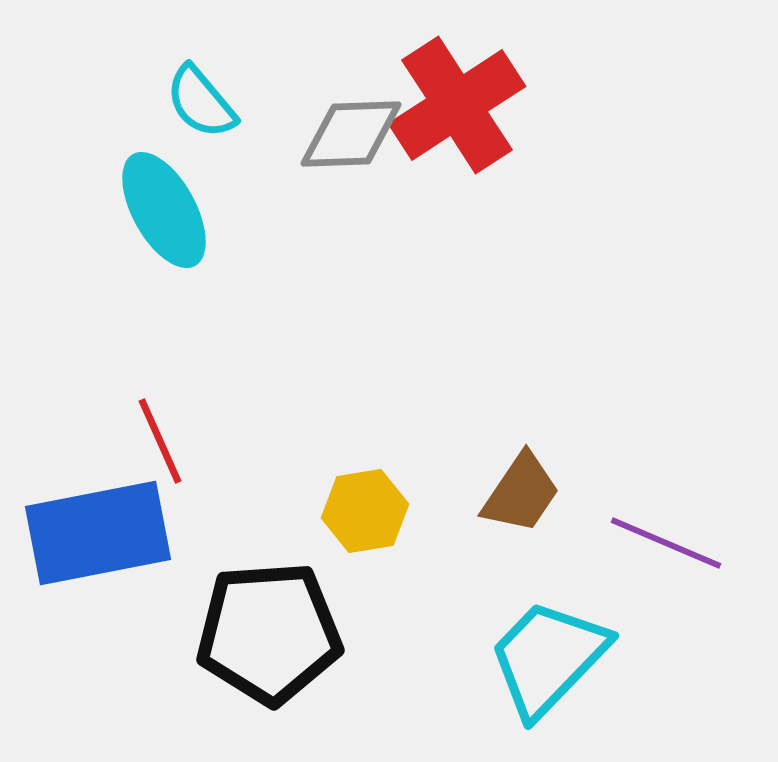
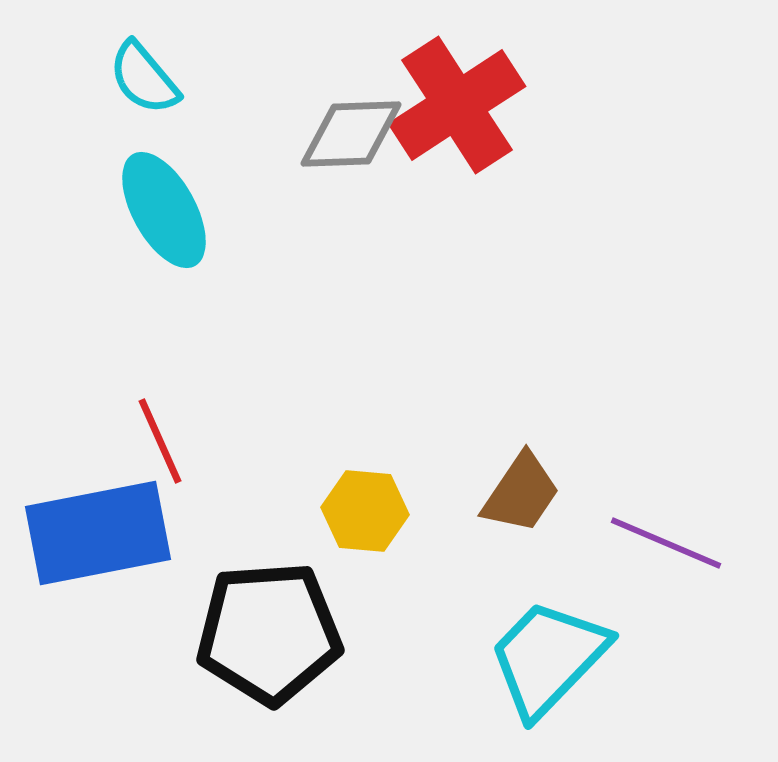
cyan semicircle: moved 57 px left, 24 px up
yellow hexagon: rotated 14 degrees clockwise
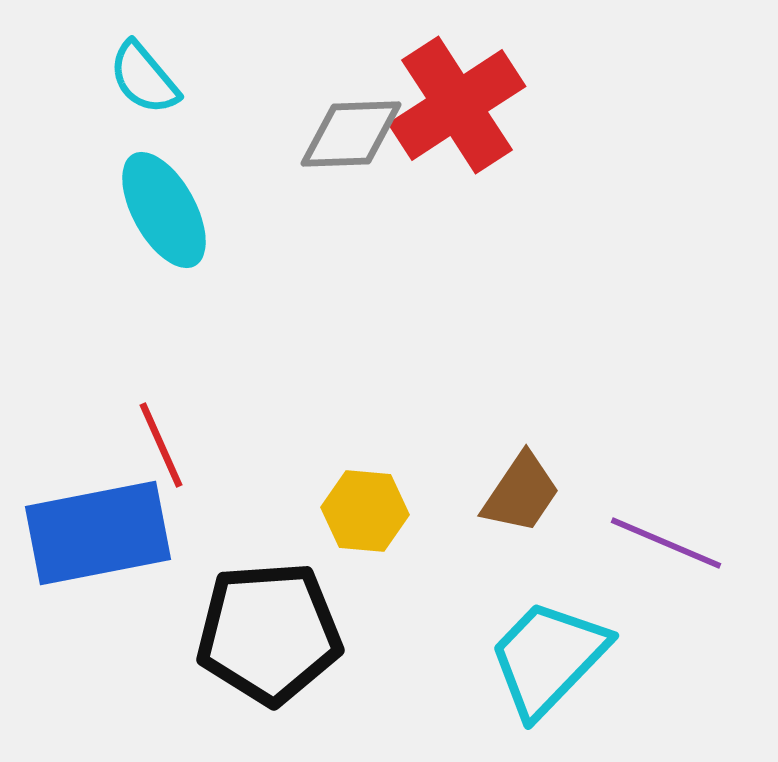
red line: moved 1 px right, 4 px down
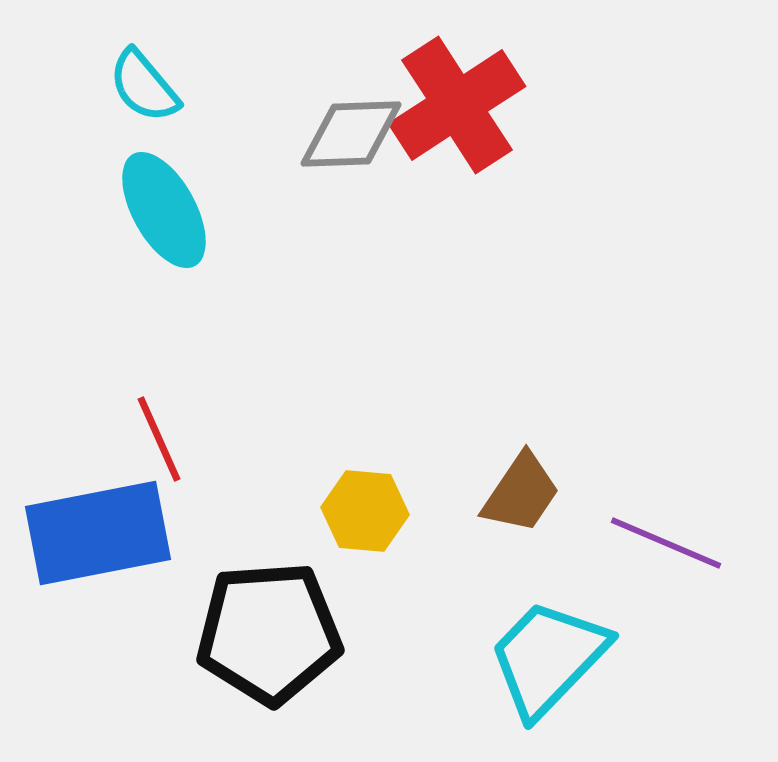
cyan semicircle: moved 8 px down
red line: moved 2 px left, 6 px up
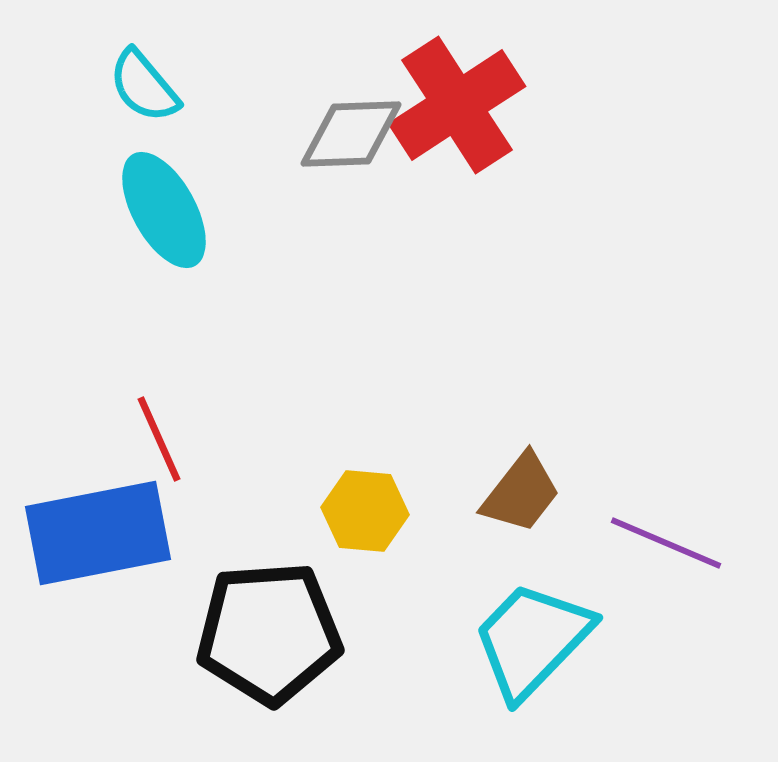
brown trapezoid: rotated 4 degrees clockwise
cyan trapezoid: moved 16 px left, 18 px up
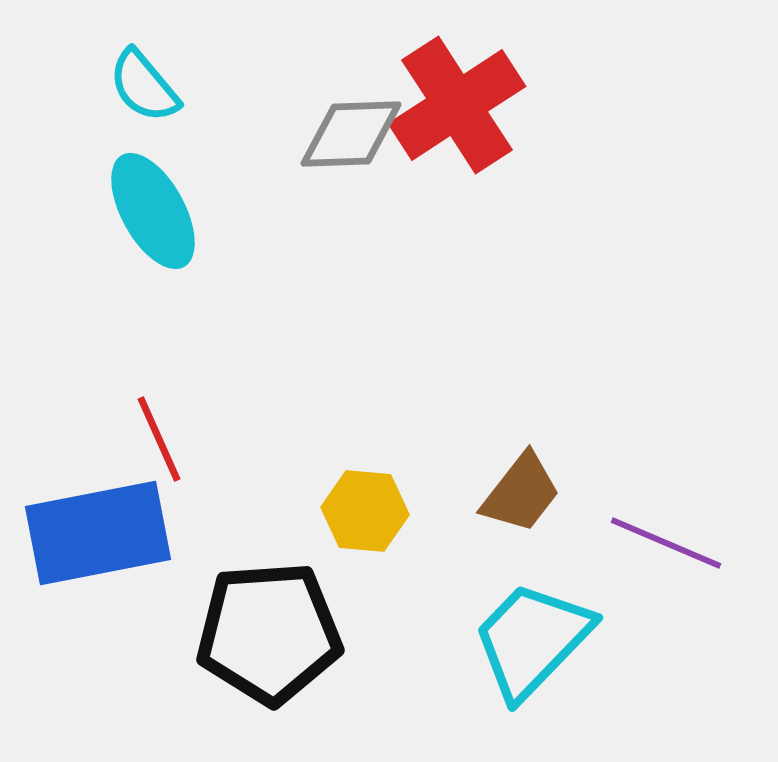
cyan ellipse: moved 11 px left, 1 px down
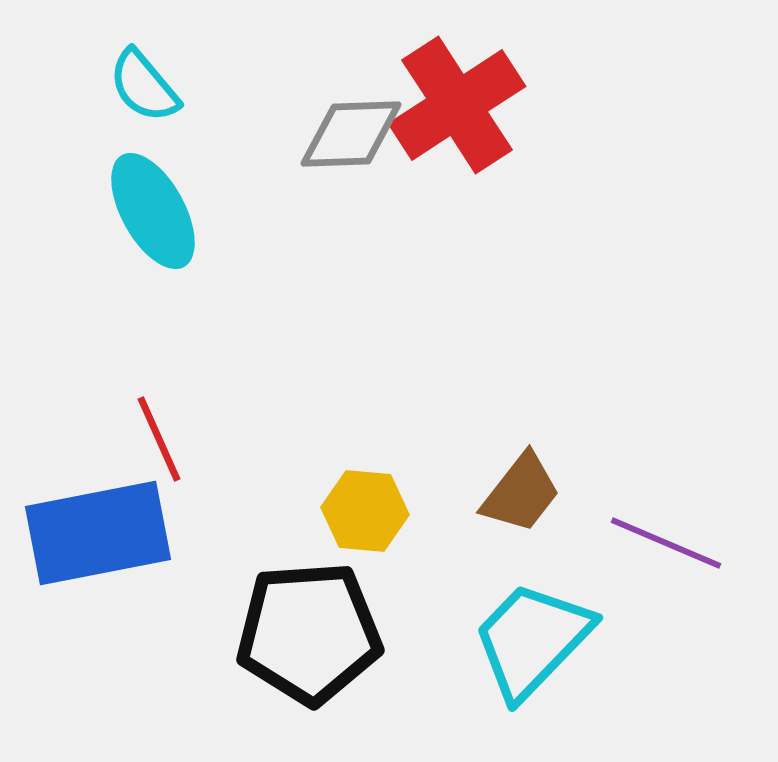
black pentagon: moved 40 px right
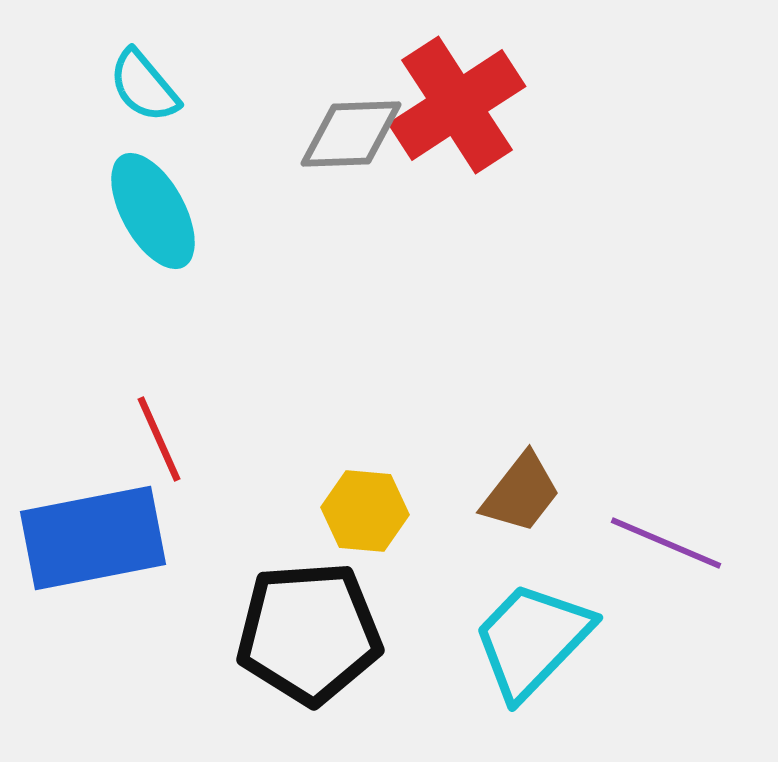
blue rectangle: moved 5 px left, 5 px down
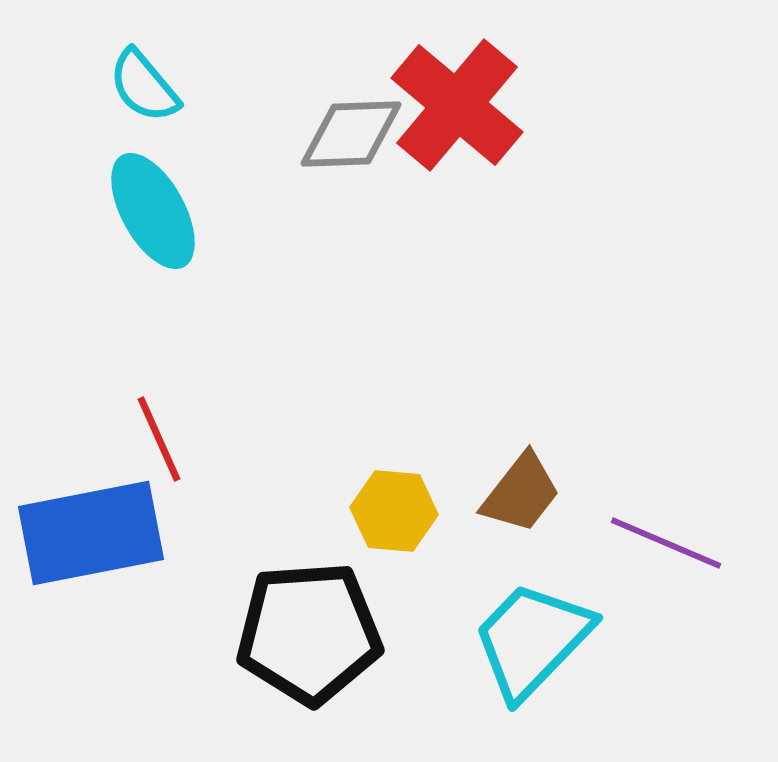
red cross: rotated 17 degrees counterclockwise
yellow hexagon: moved 29 px right
blue rectangle: moved 2 px left, 5 px up
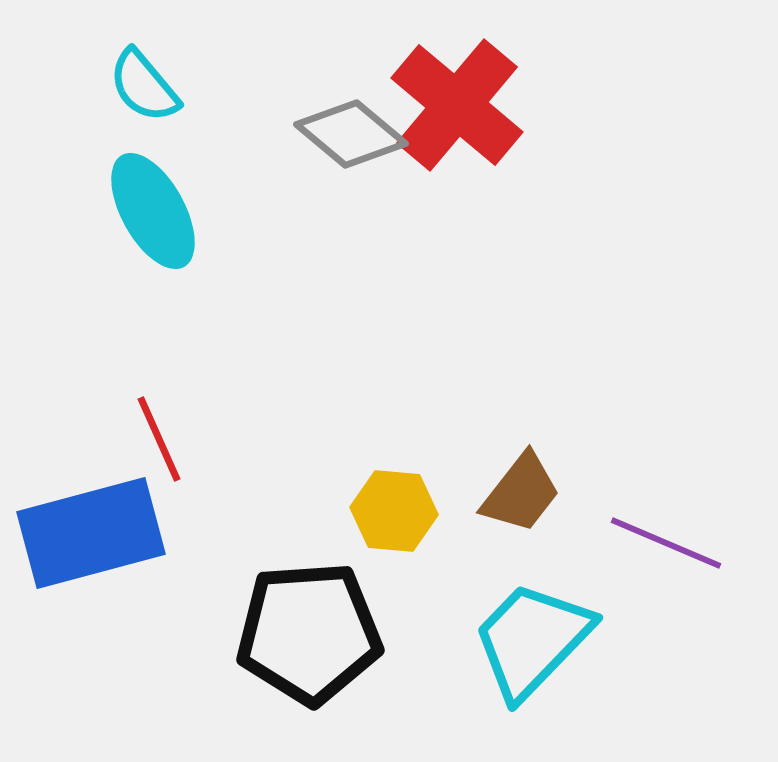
gray diamond: rotated 42 degrees clockwise
blue rectangle: rotated 4 degrees counterclockwise
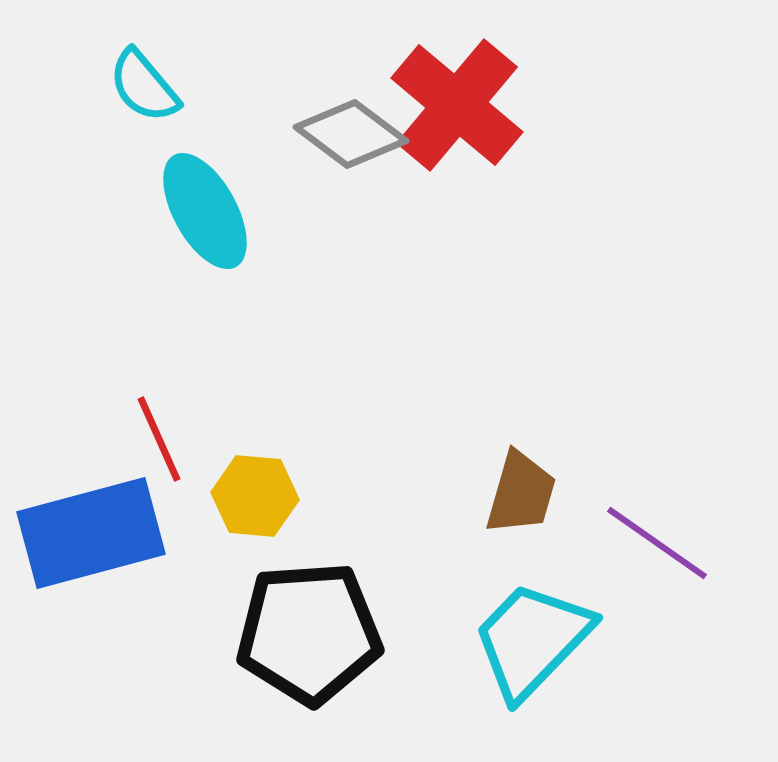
gray diamond: rotated 3 degrees counterclockwise
cyan ellipse: moved 52 px right
brown trapezoid: rotated 22 degrees counterclockwise
yellow hexagon: moved 139 px left, 15 px up
purple line: moved 9 px left; rotated 12 degrees clockwise
